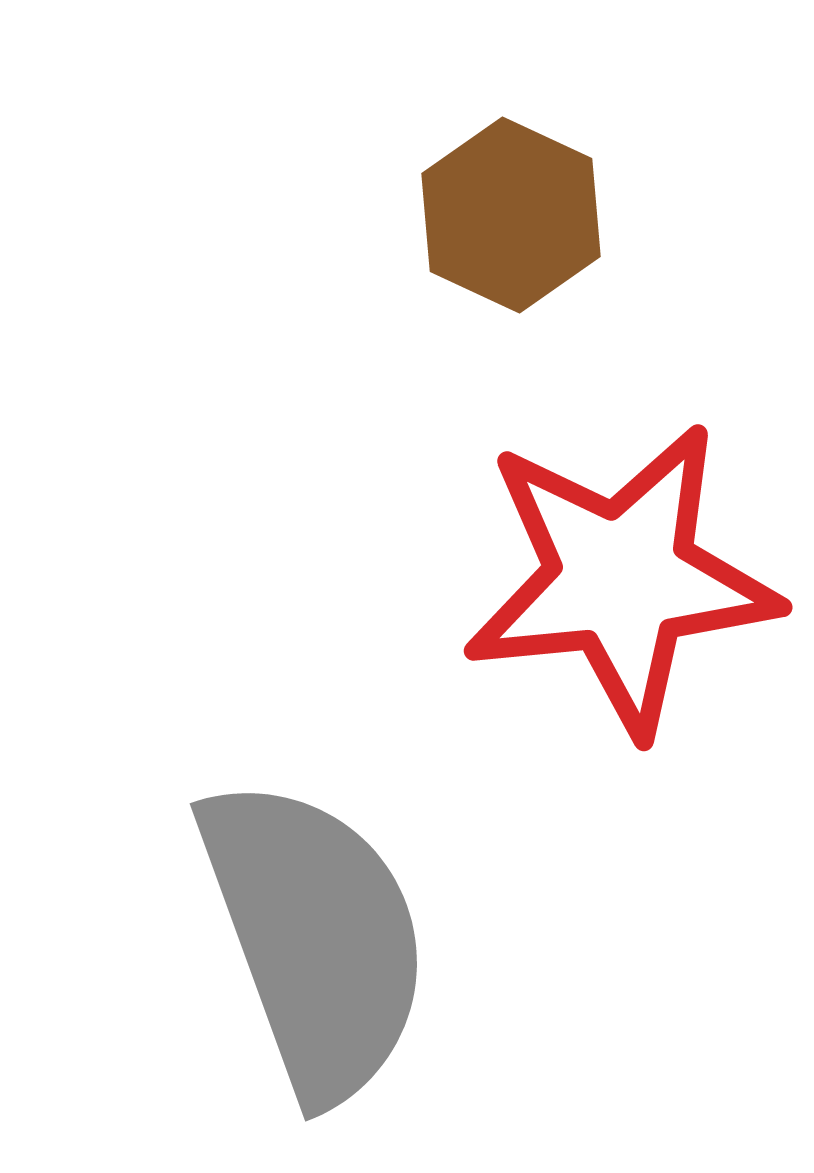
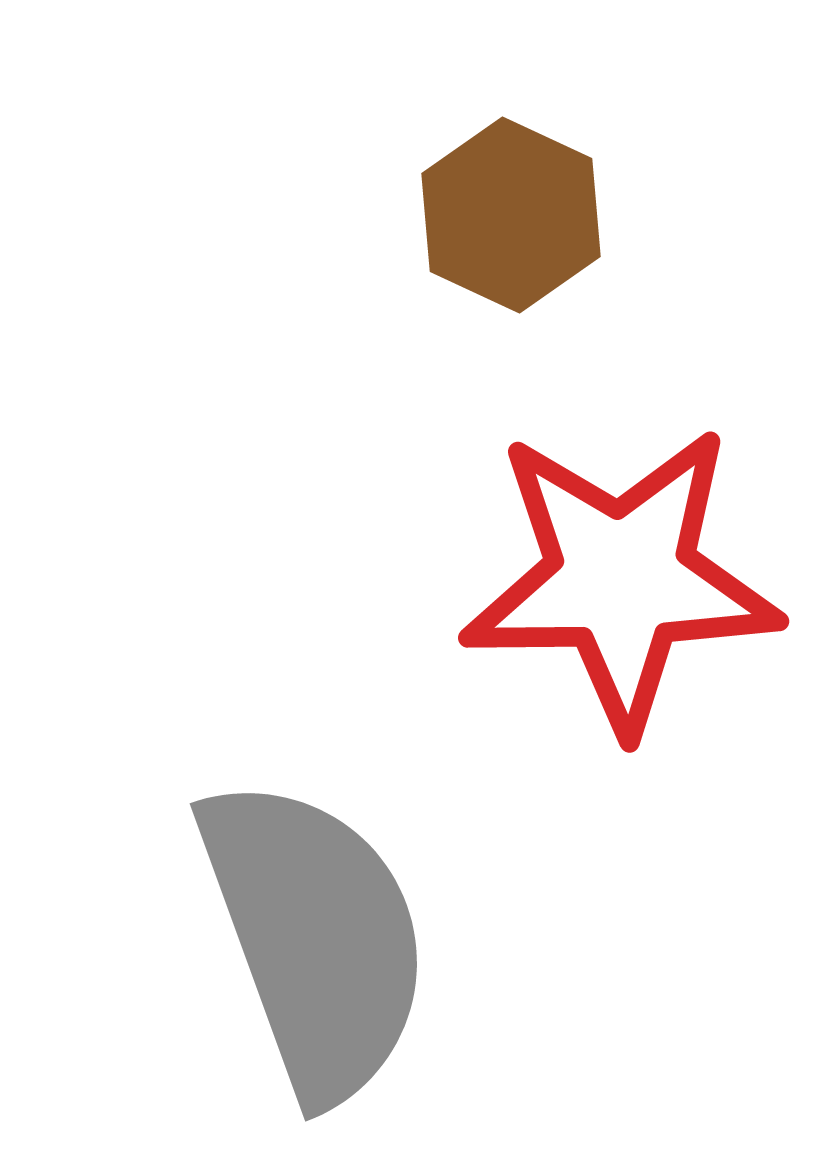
red star: rotated 5 degrees clockwise
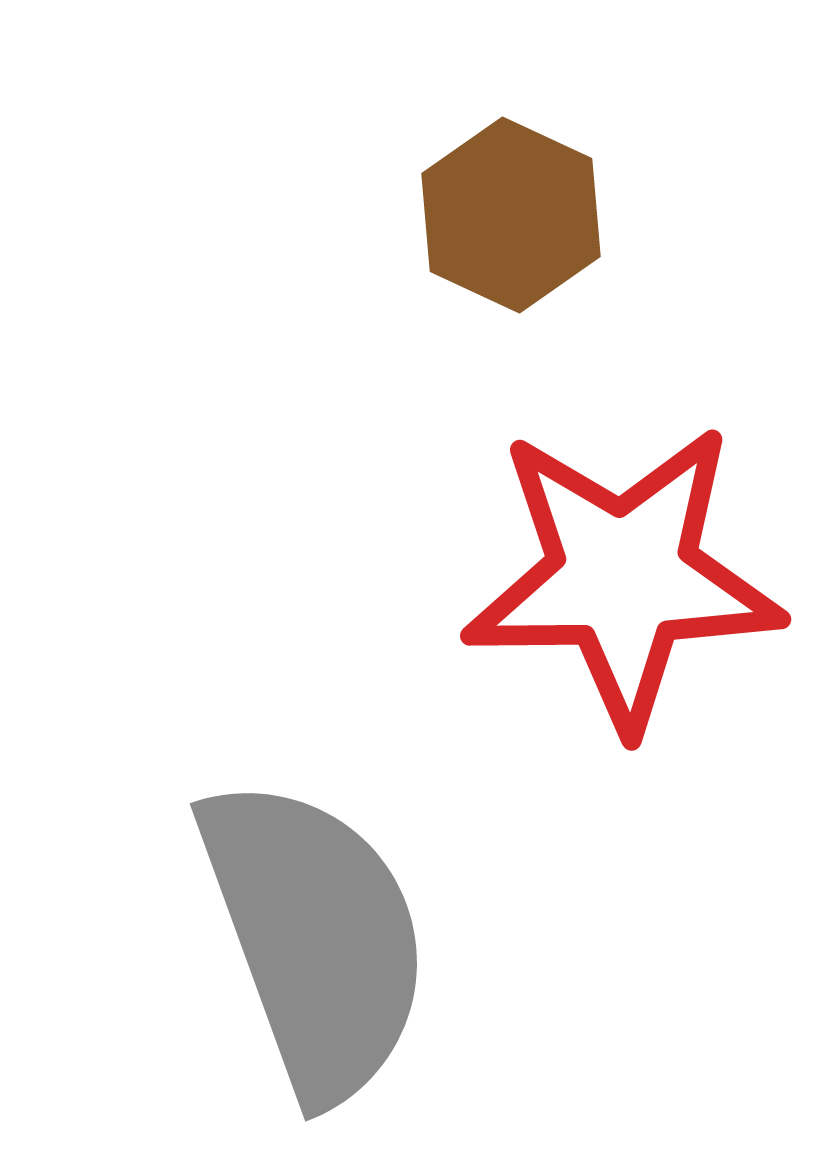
red star: moved 2 px right, 2 px up
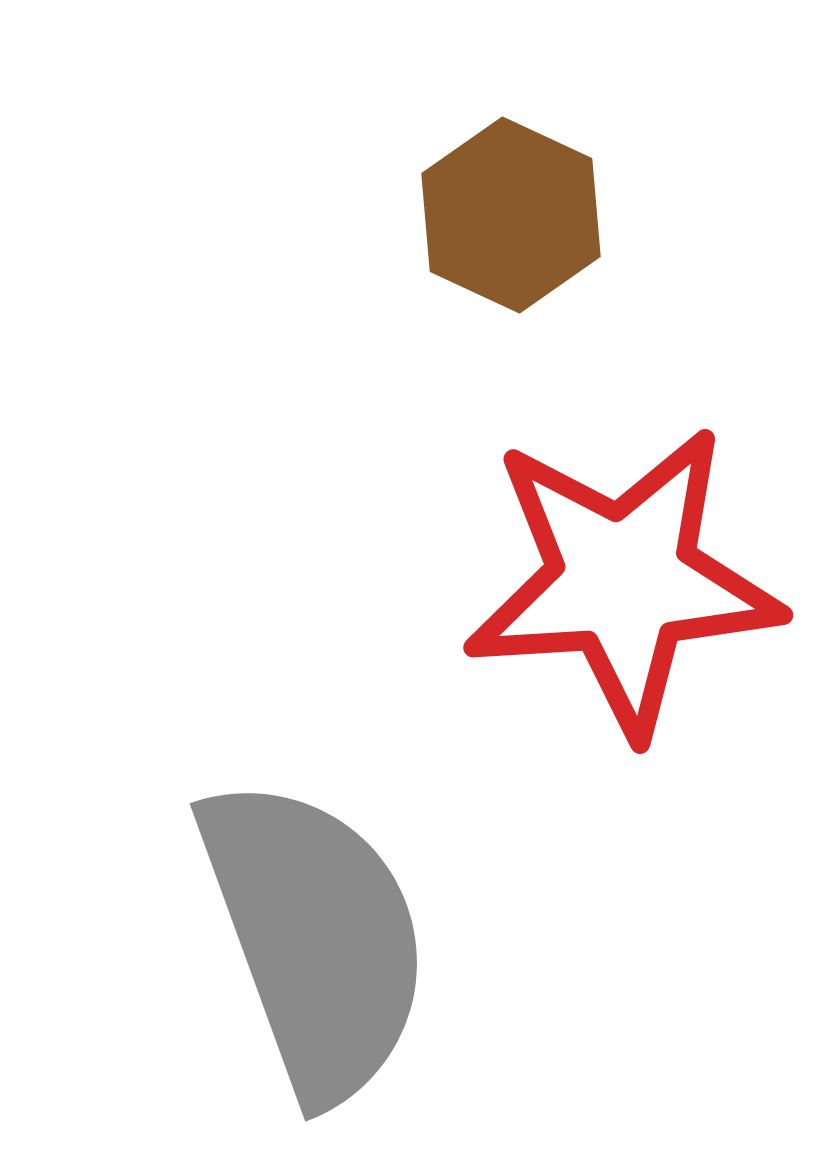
red star: moved 4 px down; rotated 3 degrees counterclockwise
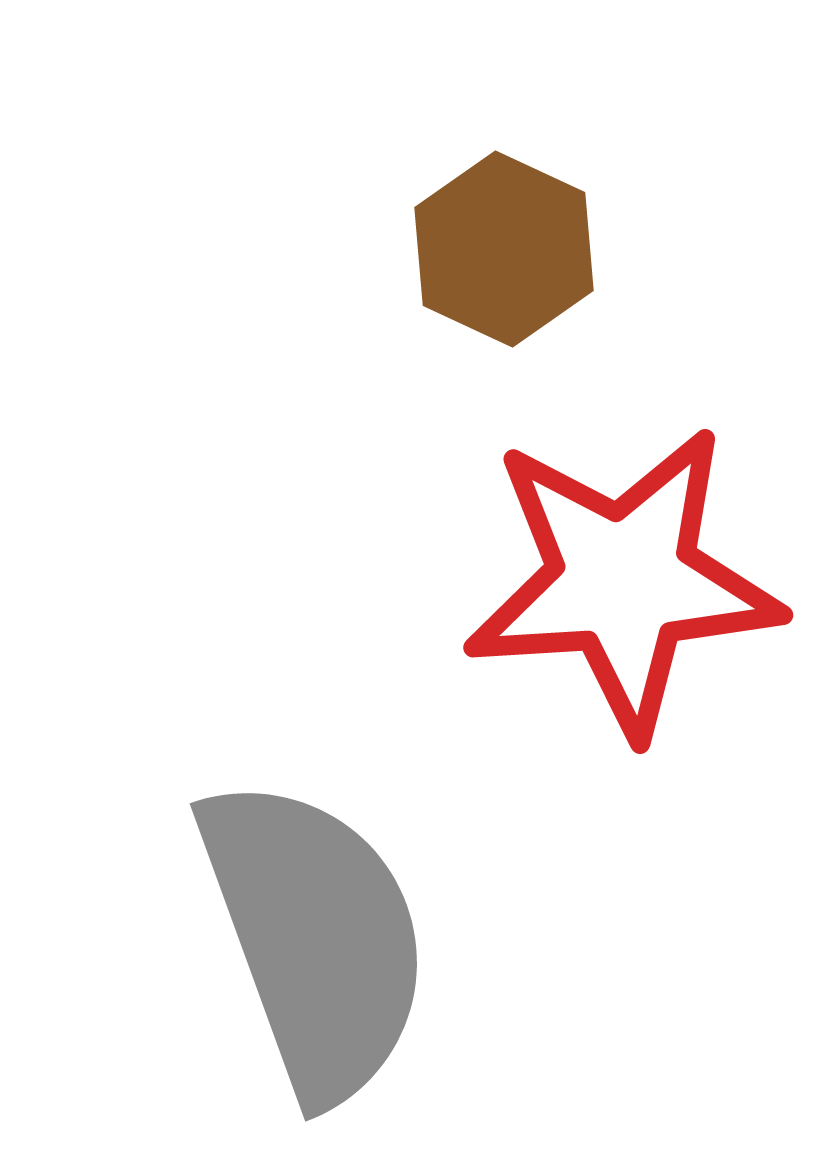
brown hexagon: moved 7 px left, 34 px down
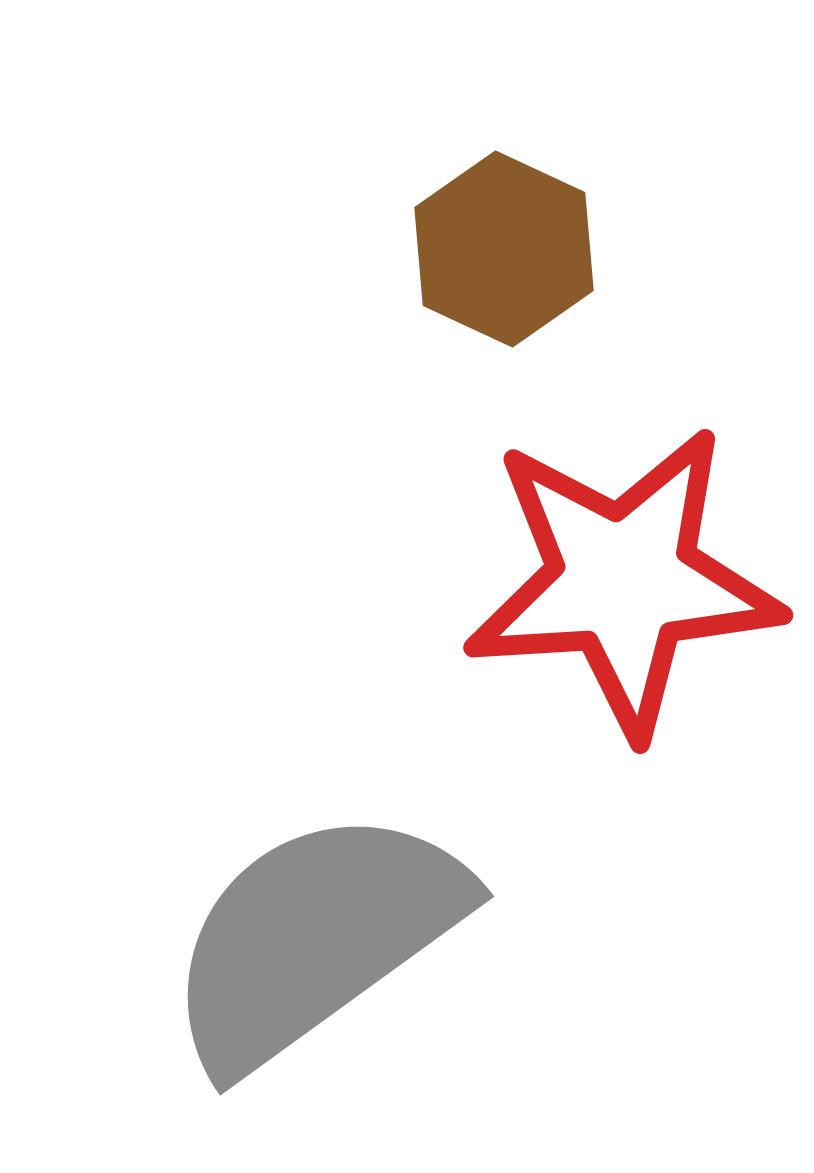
gray semicircle: rotated 106 degrees counterclockwise
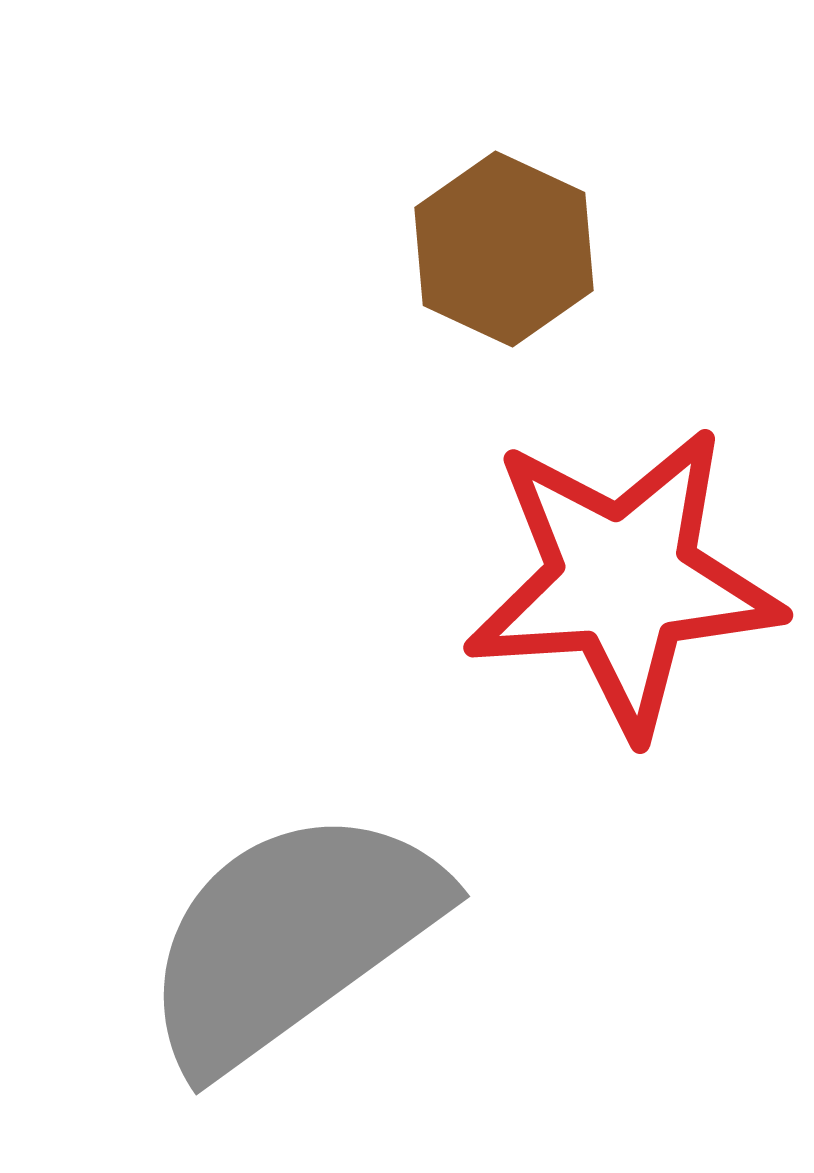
gray semicircle: moved 24 px left
